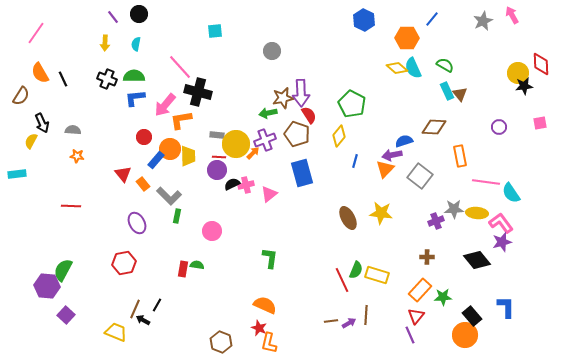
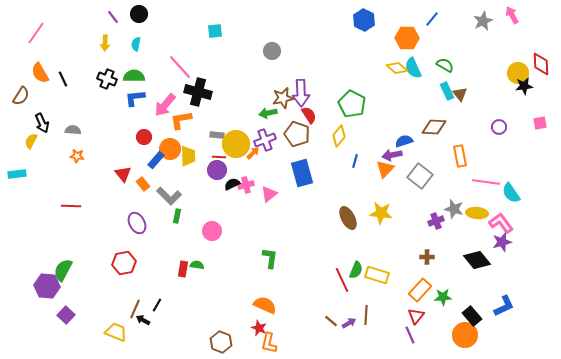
gray star at (454, 209): rotated 18 degrees clockwise
blue L-shape at (506, 307): moved 2 px left, 1 px up; rotated 65 degrees clockwise
brown line at (331, 321): rotated 48 degrees clockwise
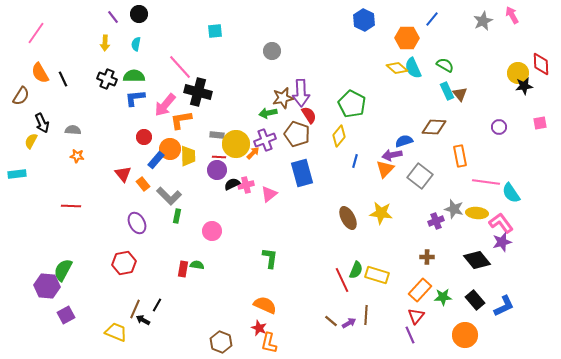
purple square at (66, 315): rotated 18 degrees clockwise
black rectangle at (472, 316): moved 3 px right, 16 px up
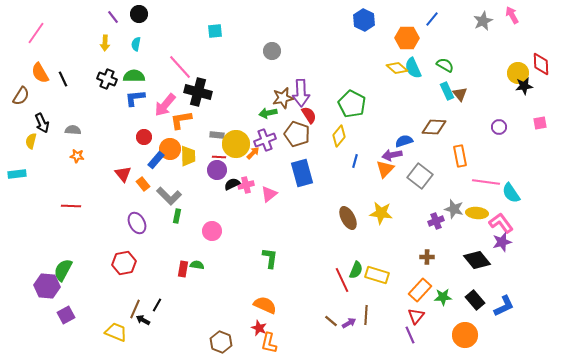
yellow semicircle at (31, 141): rotated 14 degrees counterclockwise
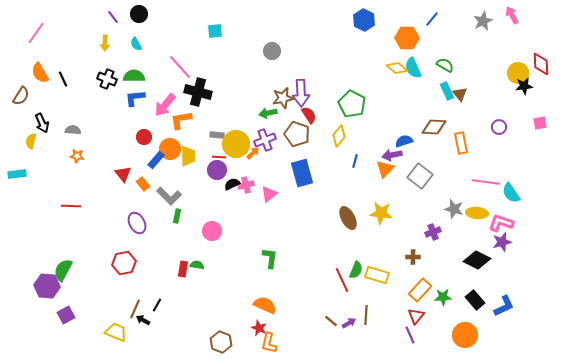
cyan semicircle at (136, 44): rotated 40 degrees counterclockwise
orange rectangle at (460, 156): moved 1 px right, 13 px up
purple cross at (436, 221): moved 3 px left, 11 px down
pink L-shape at (501, 223): rotated 35 degrees counterclockwise
brown cross at (427, 257): moved 14 px left
black diamond at (477, 260): rotated 24 degrees counterclockwise
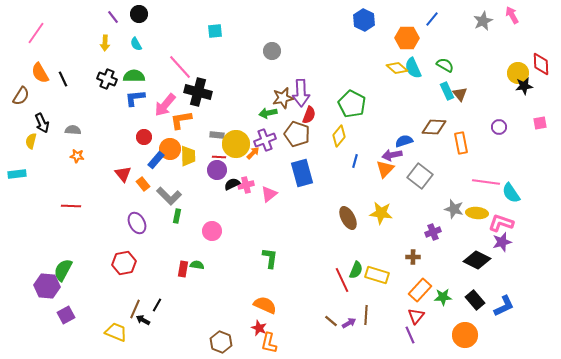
red semicircle at (309, 115): rotated 54 degrees clockwise
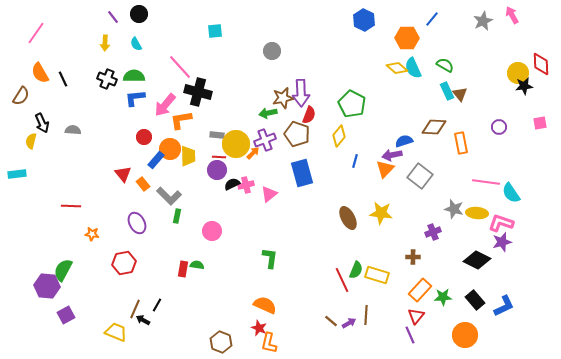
orange star at (77, 156): moved 15 px right, 78 px down
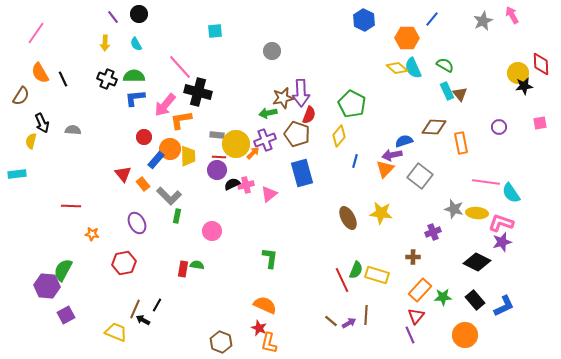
black diamond at (477, 260): moved 2 px down
